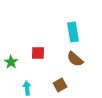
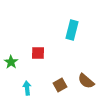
cyan rectangle: moved 1 px left, 2 px up; rotated 24 degrees clockwise
brown semicircle: moved 11 px right, 22 px down
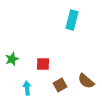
cyan rectangle: moved 10 px up
red square: moved 5 px right, 11 px down
green star: moved 1 px right, 3 px up; rotated 16 degrees clockwise
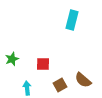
brown semicircle: moved 3 px left, 1 px up
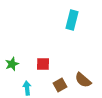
green star: moved 5 px down
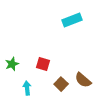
cyan rectangle: rotated 54 degrees clockwise
red square: rotated 16 degrees clockwise
brown square: moved 1 px right, 1 px up; rotated 16 degrees counterclockwise
